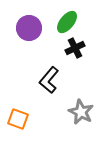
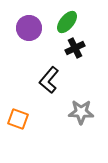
gray star: rotated 25 degrees counterclockwise
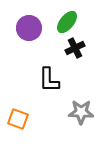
black L-shape: rotated 40 degrees counterclockwise
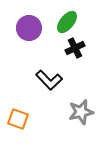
black L-shape: rotated 44 degrees counterclockwise
gray star: rotated 15 degrees counterclockwise
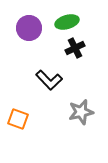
green ellipse: rotated 35 degrees clockwise
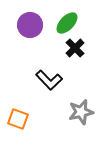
green ellipse: moved 1 px down; rotated 30 degrees counterclockwise
purple circle: moved 1 px right, 3 px up
black cross: rotated 18 degrees counterclockwise
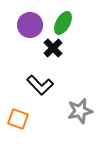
green ellipse: moved 4 px left; rotated 15 degrees counterclockwise
black cross: moved 22 px left
black L-shape: moved 9 px left, 5 px down
gray star: moved 1 px left, 1 px up
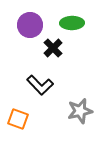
green ellipse: moved 9 px right; rotated 60 degrees clockwise
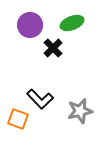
green ellipse: rotated 20 degrees counterclockwise
black L-shape: moved 14 px down
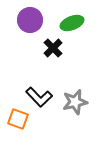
purple circle: moved 5 px up
black L-shape: moved 1 px left, 2 px up
gray star: moved 5 px left, 9 px up
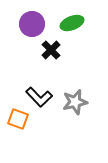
purple circle: moved 2 px right, 4 px down
black cross: moved 2 px left, 2 px down
